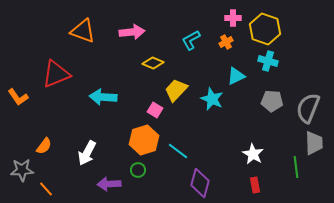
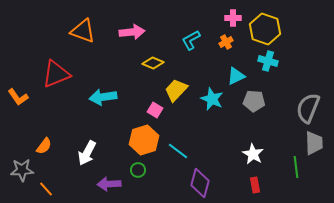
cyan arrow: rotated 12 degrees counterclockwise
gray pentagon: moved 18 px left
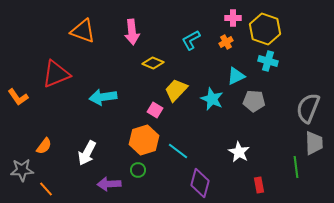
pink arrow: rotated 90 degrees clockwise
white star: moved 14 px left, 2 px up
red rectangle: moved 4 px right
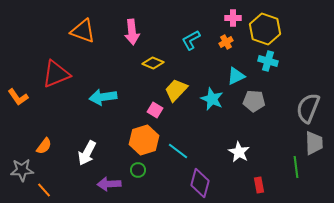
orange line: moved 2 px left, 1 px down
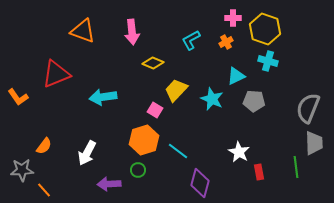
red rectangle: moved 13 px up
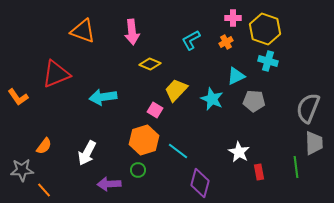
yellow diamond: moved 3 px left, 1 px down
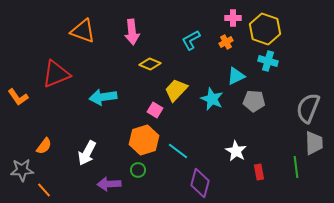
white star: moved 3 px left, 1 px up
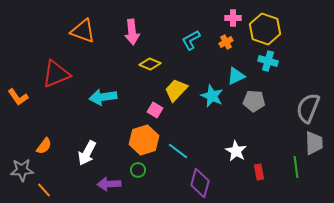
cyan star: moved 3 px up
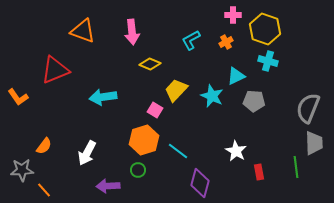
pink cross: moved 3 px up
red triangle: moved 1 px left, 4 px up
purple arrow: moved 1 px left, 2 px down
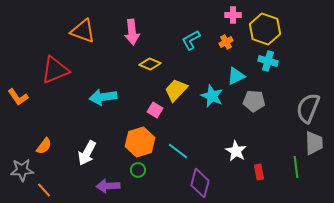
orange hexagon: moved 4 px left, 2 px down
